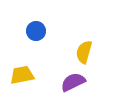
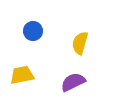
blue circle: moved 3 px left
yellow semicircle: moved 4 px left, 9 px up
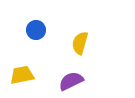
blue circle: moved 3 px right, 1 px up
purple semicircle: moved 2 px left, 1 px up
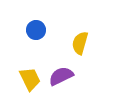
yellow trapezoid: moved 8 px right, 4 px down; rotated 75 degrees clockwise
purple semicircle: moved 10 px left, 5 px up
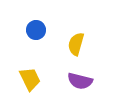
yellow semicircle: moved 4 px left, 1 px down
purple semicircle: moved 19 px right, 5 px down; rotated 140 degrees counterclockwise
